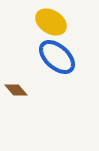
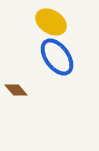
blue ellipse: rotated 12 degrees clockwise
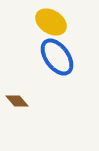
brown diamond: moved 1 px right, 11 px down
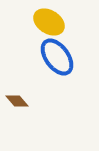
yellow ellipse: moved 2 px left
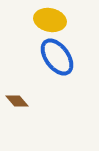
yellow ellipse: moved 1 px right, 2 px up; rotated 20 degrees counterclockwise
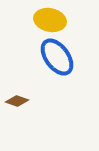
brown diamond: rotated 30 degrees counterclockwise
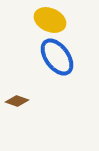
yellow ellipse: rotated 12 degrees clockwise
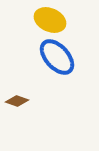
blue ellipse: rotated 6 degrees counterclockwise
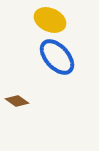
brown diamond: rotated 15 degrees clockwise
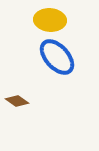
yellow ellipse: rotated 20 degrees counterclockwise
